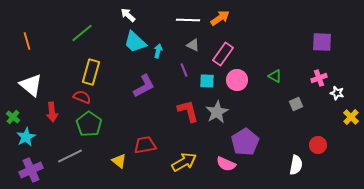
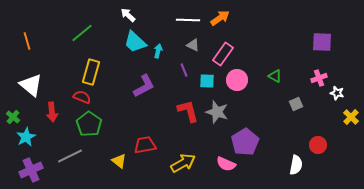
gray star: rotated 25 degrees counterclockwise
yellow arrow: moved 1 px left, 1 px down
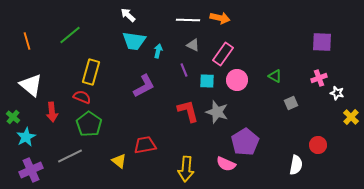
orange arrow: rotated 48 degrees clockwise
green line: moved 12 px left, 2 px down
cyan trapezoid: moved 1 px left, 1 px up; rotated 35 degrees counterclockwise
gray square: moved 5 px left, 1 px up
yellow arrow: moved 3 px right, 6 px down; rotated 125 degrees clockwise
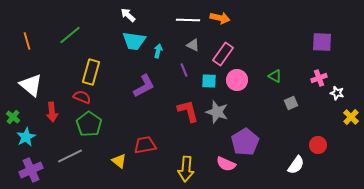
cyan square: moved 2 px right
white semicircle: rotated 24 degrees clockwise
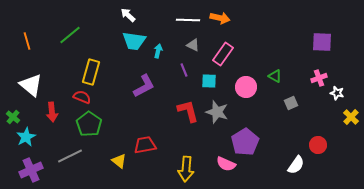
pink circle: moved 9 px right, 7 px down
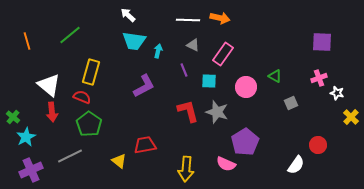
white triangle: moved 18 px right
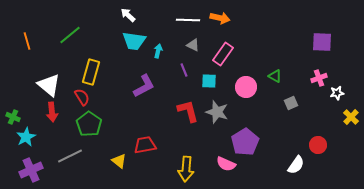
white star: rotated 24 degrees counterclockwise
red semicircle: rotated 36 degrees clockwise
green cross: rotated 16 degrees counterclockwise
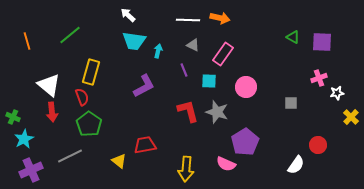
green triangle: moved 18 px right, 39 px up
red semicircle: rotated 12 degrees clockwise
gray square: rotated 24 degrees clockwise
cyan star: moved 2 px left, 2 px down
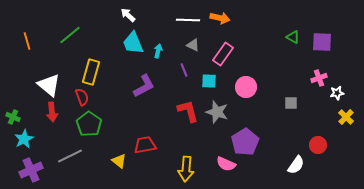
cyan trapezoid: moved 1 px left, 2 px down; rotated 60 degrees clockwise
yellow cross: moved 5 px left
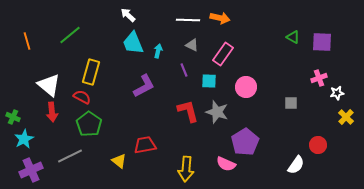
gray triangle: moved 1 px left
red semicircle: rotated 42 degrees counterclockwise
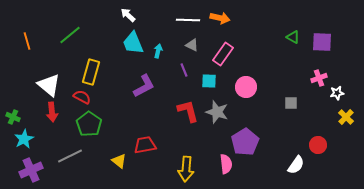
pink semicircle: rotated 120 degrees counterclockwise
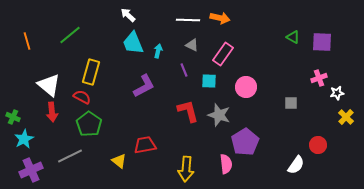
gray star: moved 2 px right, 3 px down
